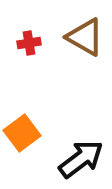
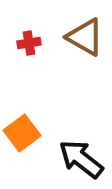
black arrow: rotated 105 degrees counterclockwise
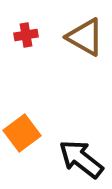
red cross: moved 3 px left, 8 px up
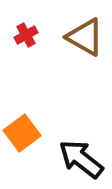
red cross: rotated 20 degrees counterclockwise
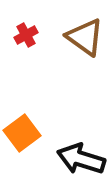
brown triangle: rotated 6 degrees clockwise
black arrow: rotated 21 degrees counterclockwise
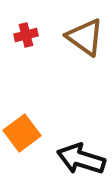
red cross: rotated 15 degrees clockwise
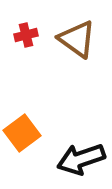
brown triangle: moved 8 px left, 2 px down
black arrow: rotated 36 degrees counterclockwise
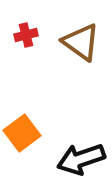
brown triangle: moved 4 px right, 3 px down
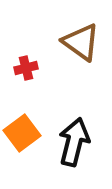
red cross: moved 33 px down
black arrow: moved 7 px left, 17 px up; rotated 123 degrees clockwise
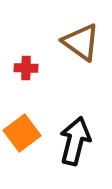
red cross: rotated 15 degrees clockwise
black arrow: moved 1 px right, 1 px up
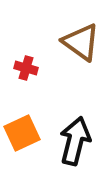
red cross: rotated 15 degrees clockwise
orange square: rotated 12 degrees clockwise
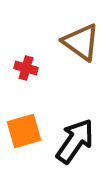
orange square: moved 2 px right, 2 px up; rotated 9 degrees clockwise
black arrow: rotated 21 degrees clockwise
